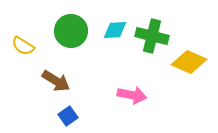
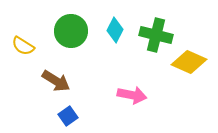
cyan diamond: rotated 60 degrees counterclockwise
green cross: moved 4 px right, 1 px up
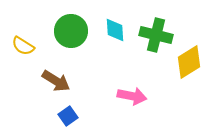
cyan diamond: rotated 30 degrees counterclockwise
yellow diamond: rotated 56 degrees counterclockwise
pink arrow: moved 1 px down
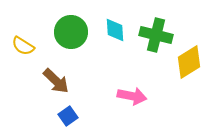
green circle: moved 1 px down
brown arrow: rotated 12 degrees clockwise
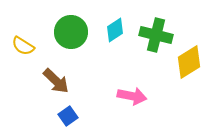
cyan diamond: rotated 60 degrees clockwise
